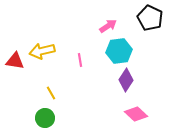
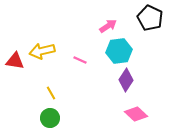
pink line: rotated 56 degrees counterclockwise
green circle: moved 5 px right
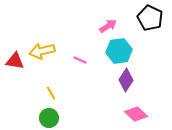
green circle: moved 1 px left
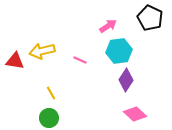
pink diamond: moved 1 px left
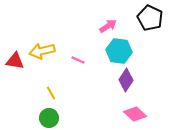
cyan hexagon: rotated 15 degrees clockwise
pink line: moved 2 px left
